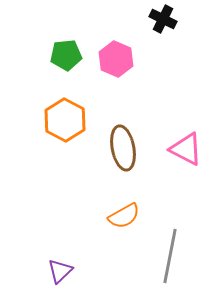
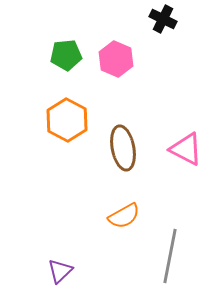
orange hexagon: moved 2 px right
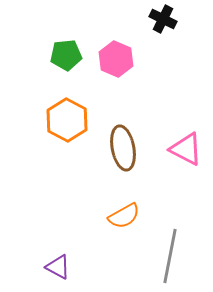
purple triangle: moved 2 px left, 4 px up; rotated 48 degrees counterclockwise
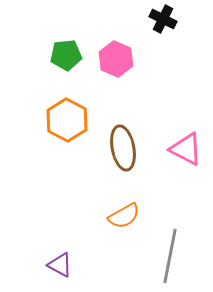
purple triangle: moved 2 px right, 2 px up
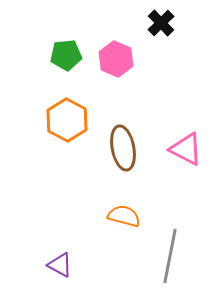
black cross: moved 2 px left, 4 px down; rotated 20 degrees clockwise
orange semicircle: rotated 136 degrees counterclockwise
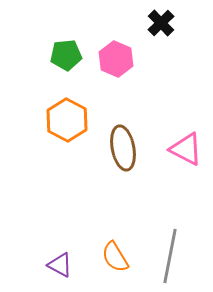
orange semicircle: moved 9 px left, 41 px down; rotated 136 degrees counterclockwise
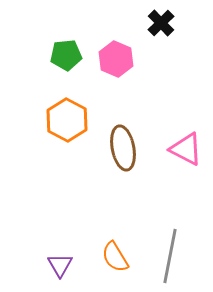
purple triangle: rotated 32 degrees clockwise
